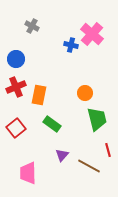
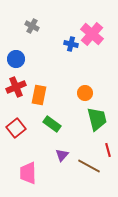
blue cross: moved 1 px up
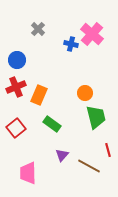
gray cross: moved 6 px right, 3 px down; rotated 16 degrees clockwise
blue circle: moved 1 px right, 1 px down
orange rectangle: rotated 12 degrees clockwise
green trapezoid: moved 1 px left, 2 px up
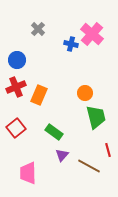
green rectangle: moved 2 px right, 8 px down
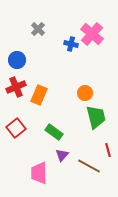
pink trapezoid: moved 11 px right
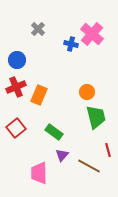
orange circle: moved 2 px right, 1 px up
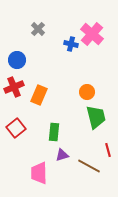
red cross: moved 2 px left
green rectangle: rotated 60 degrees clockwise
purple triangle: rotated 32 degrees clockwise
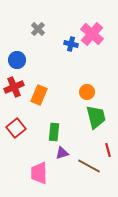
purple triangle: moved 2 px up
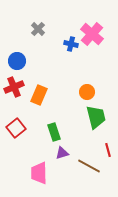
blue circle: moved 1 px down
green rectangle: rotated 24 degrees counterclockwise
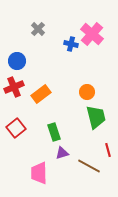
orange rectangle: moved 2 px right, 1 px up; rotated 30 degrees clockwise
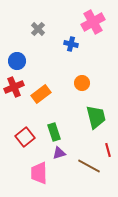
pink cross: moved 1 px right, 12 px up; rotated 20 degrees clockwise
orange circle: moved 5 px left, 9 px up
red square: moved 9 px right, 9 px down
purple triangle: moved 3 px left
